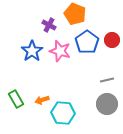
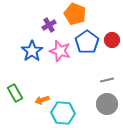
purple cross: rotated 32 degrees clockwise
green rectangle: moved 1 px left, 6 px up
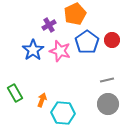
orange pentagon: rotated 25 degrees clockwise
blue star: moved 1 px right, 1 px up
orange arrow: rotated 128 degrees clockwise
gray circle: moved 1 px right
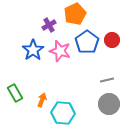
gray circle: moved 1 px right
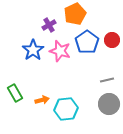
orange arrow: rotated 56 degrees clockwise
cyan hexagon: moved 3 px right, 4 px up; rotated 10 degrees counterclockwise
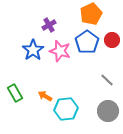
orange pentagon: moved 16 px right
gray line: rotated 56 degrees clockwise
orange arrow: moved 3 px right, 4 px up; rotated 136 degrees counterclockwise
gray circle: moved 1 px left, 7 px down
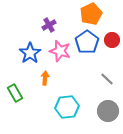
blue star: moved 3 px left, 3 px down
gray line: moved 1 px up
orange arrow: moved 18 px up; rotated 64 degrees clockwise
cyan hexagon: moved 1 px right, 2 px up
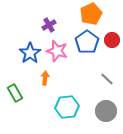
pink star: moved 3 px left
gray circle: moved 2 px left
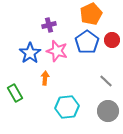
purple cross: rotated 16 degrees clockwise
gray line: moved 1 px left, 2 px down
gray circle: moved 2 px right
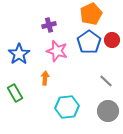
blue pentagon: moved 2 px right
blue star: moved 11 px left, 1 px down
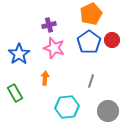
pink star: moved 3 px left, 3 px up
gray line: moved 15 px left; rotated 64 degrees clockwise
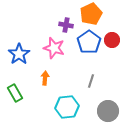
purple cross: moved 17 px right; rotated 24 degrees clockwise
